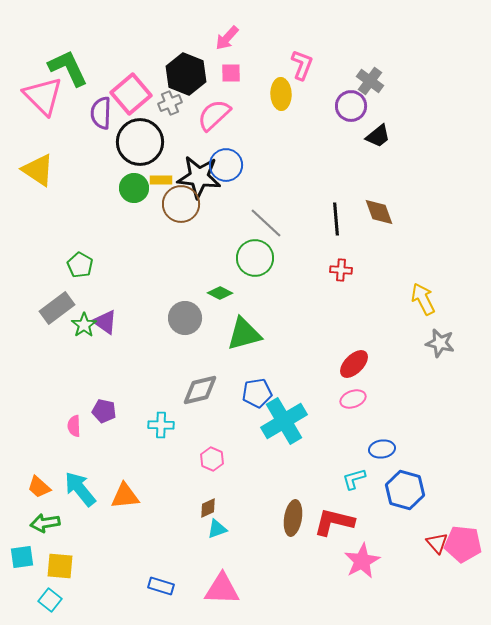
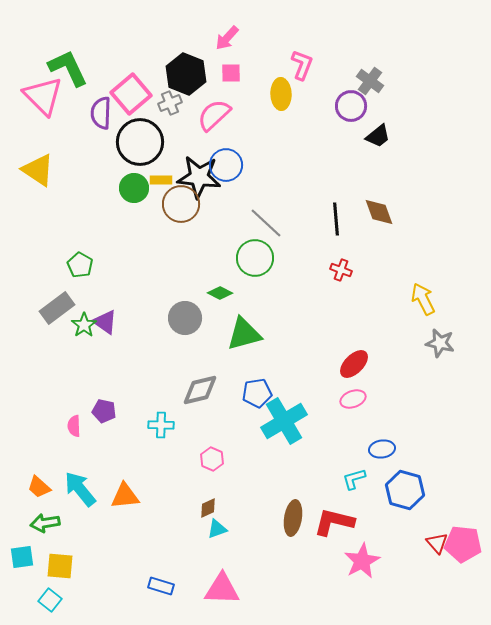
red cross at (341, 270): rotated 15 degrees clockwise
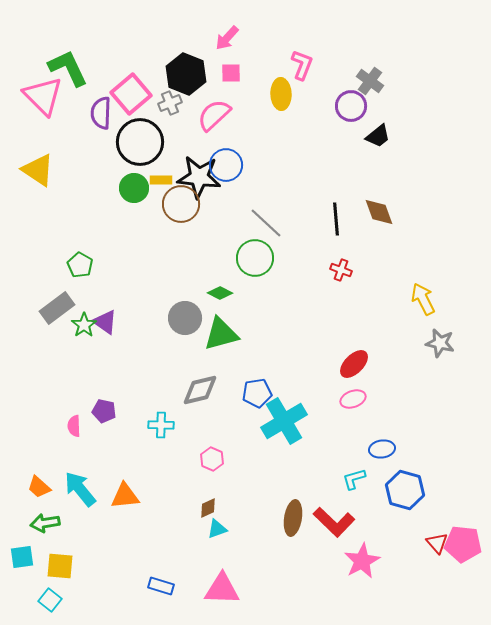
green triangle at (244, 334): moved 23 px left
red L-shape at (334, 522): rotated 150 degrees counterclockwise
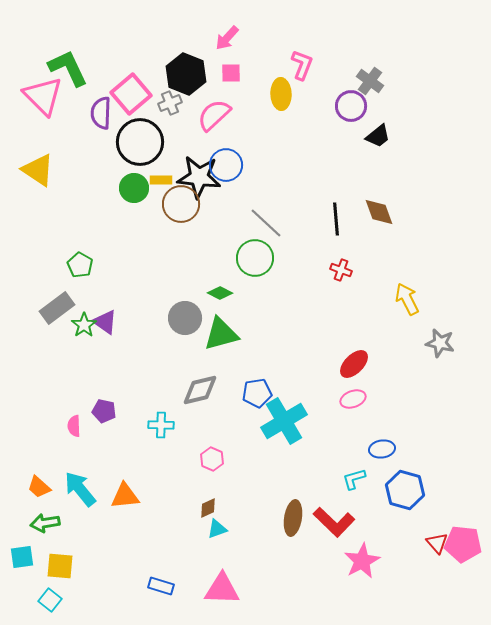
yellow arrow at (423, 299): moved 16 px left
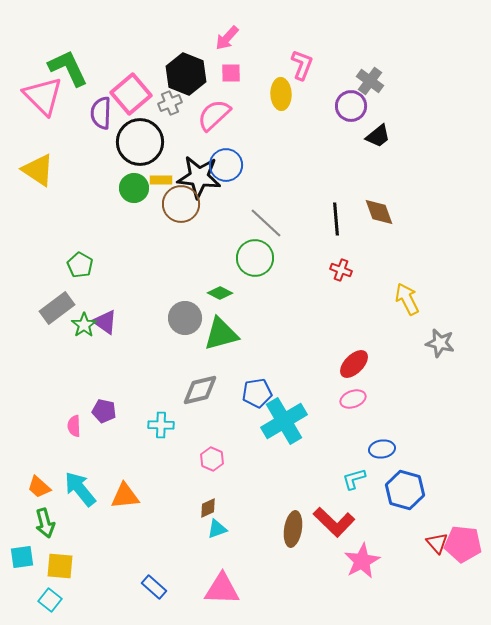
brown ellipse at (293, 518): moved 11 px down
green arrow at (45, 523): rotated 96 degrees counterclockwise
blue rectangle at (161, 586): moved 7 px left, 1 px down; rotated 25 degrees clockwise
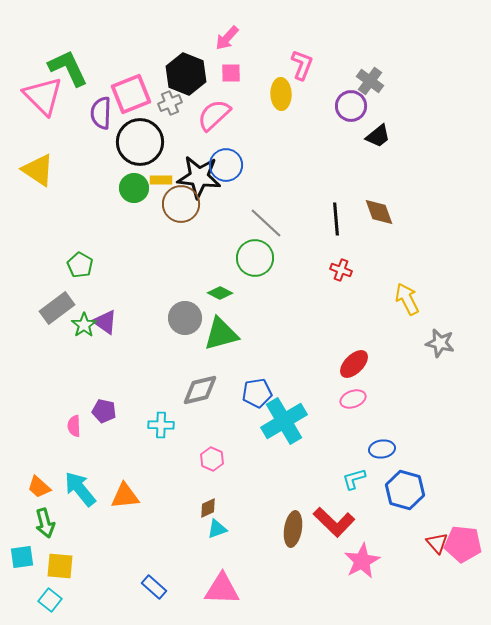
pink square at (131, 94): rotated 18 degrees clockwise
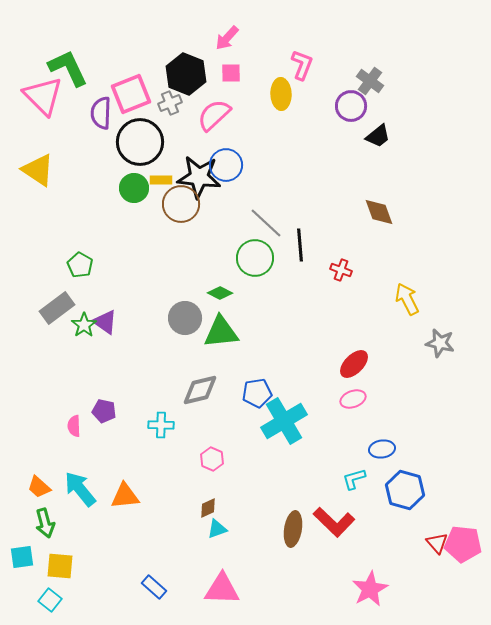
black line at (336, 219): moved 36 px left, 26 px down
green triangle at (221, 334): moved 2 px up; rotated 9 degrees clockwise
pink star at (362, 561): moved 8 px right, 28 px down
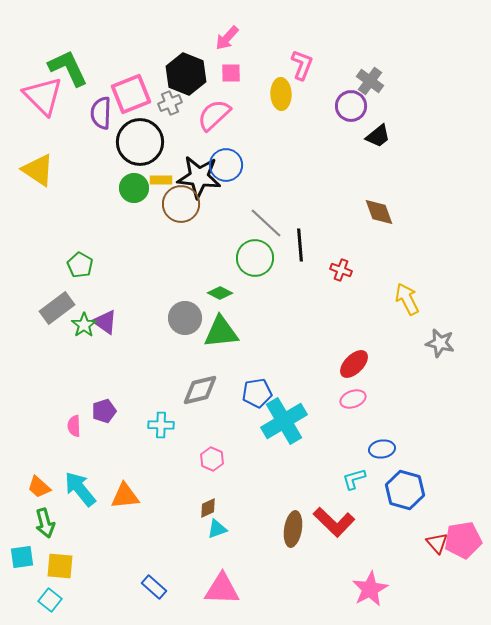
purple pentagon at (104, 411): rotated 30 degrees counterclockwise
pink pentagon at (463, 544): moved 4 px up; rotated 15 degrees counterclockwise
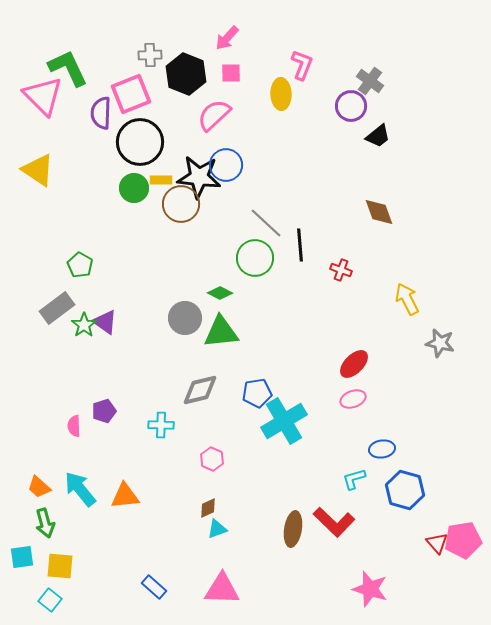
gray cross at (170, 103): moved 20 px left, 48 px up; rotated 20 degrees clockwise
pink star at (370, 589): rotated 27 degrees counterclockwise
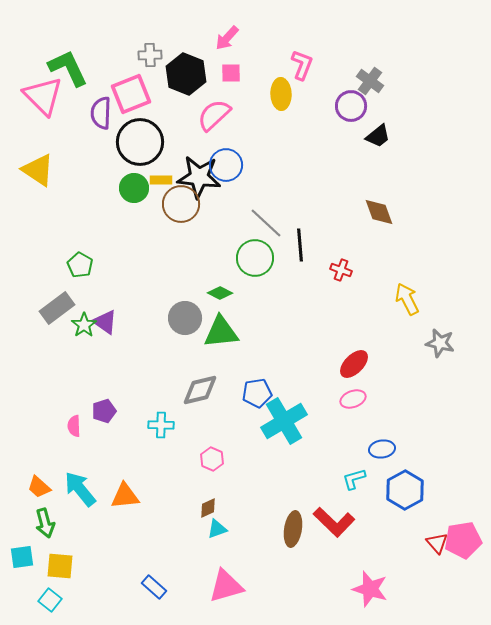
blue hexagon at (405, 490): rotated 15 degrees clockwise
pink triangle at (222, 589): moved 4 px right, 3 px up; rotated 18 degrees counterclockwise
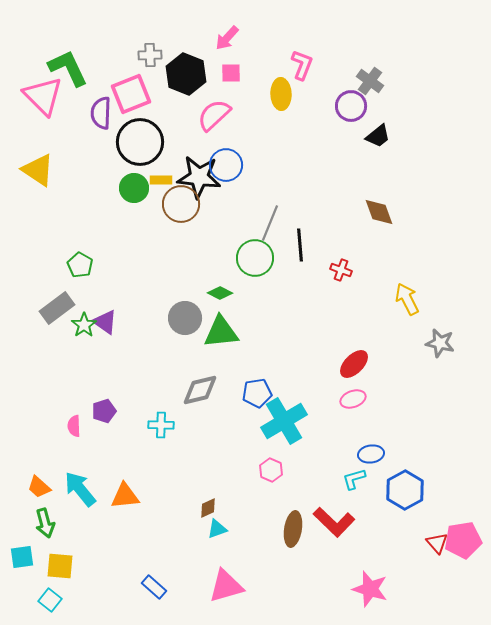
gray line at (266, 223): moved 4 px right; rotated 69 degrees clockwise
blue ellipse at (382, 449): moved 11 px left, 5 px down
pink hexagon at (212, 459): moved 59 px right, 11 px down
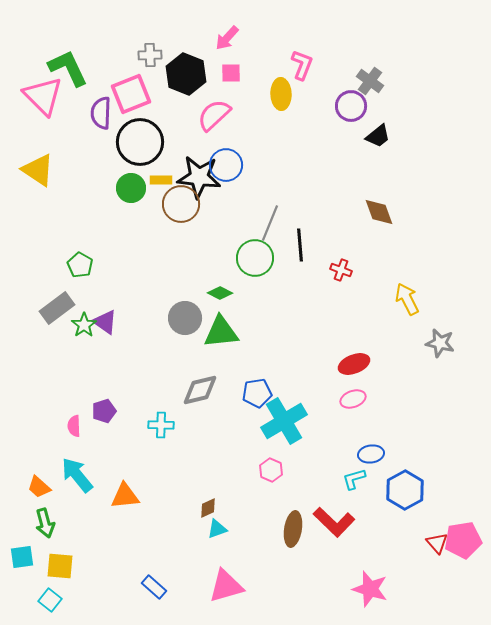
green circle at (134, 188): moved 3 px left
red ellipse at (354, 364): rotated 24 degrees clockwise
cyan arrow at (80, 489): moved 3 px left, 14 px up
